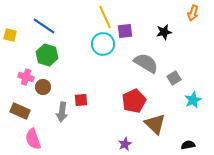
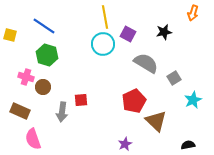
yellow line: rotated 15 degrees clockwise
purple square: moved 3 px right, 3 px down; rotated 35 degrees clockwise
brown triangle: moved 1 px right, 3 px up
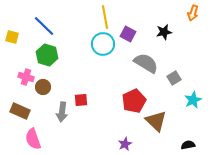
blue line: rotated 10 degrees clockwise
yellow square: moved 2 px right, 2 px down
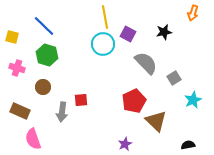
gray semicircle: rotated 15 degrees clockwise
pink cross: moved 9 px left, 9 px up
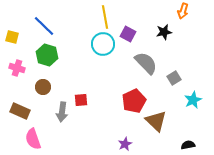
orange arrow: moved 10 px left, 2 px up
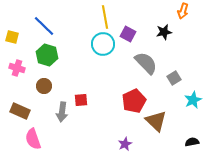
brown circle: moved 1 px right, 1 px up
black semicircle: moved 4 px right, 3 px up
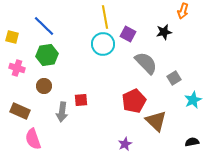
green hexagon: rotated 25 degrees counterclockwise
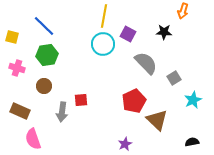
yellow line: moved 1 px left, 1 px up; rotated 20 degrees clockwise
black star: rotated 14 degrees clockwise
brown triangle: moved 1 px right, 1 px up
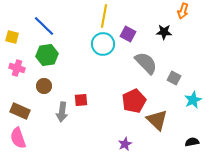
gray square: rotated 32 degrees counterclockwise
pink semicircle: moved 15 px left, 1 px up
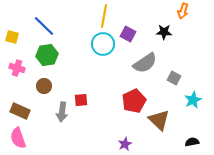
gray semicircle: moved 1 px left; rotated 100 degrees clockwise
brown triangle: moved 2 px right
